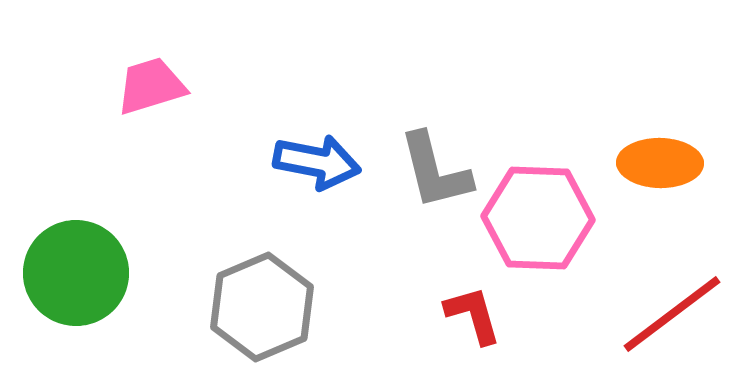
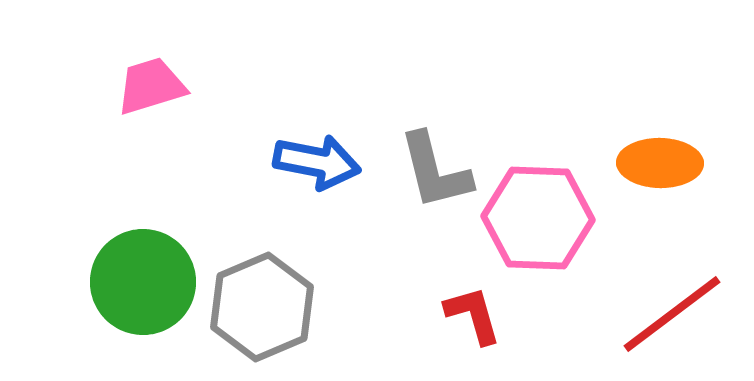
green circle: moved 67 px right, 9 px down
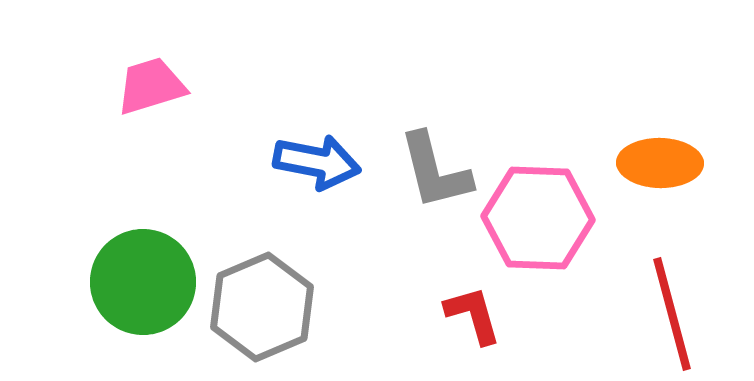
red line: rotated 68 degrees counterclockwise
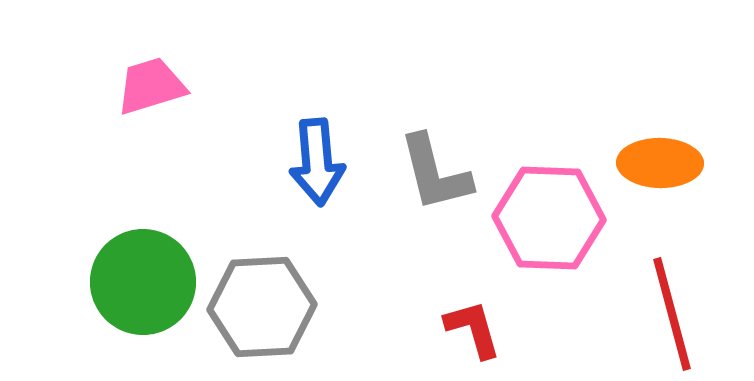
blue arrow: rotated 74 degrees clockwise
gray L-shape: moved 2 px down
pink hexagon: moved 11 px right
gray hexagon: rotated 20 degrees clockwise
red L-shape: moved 14 px down
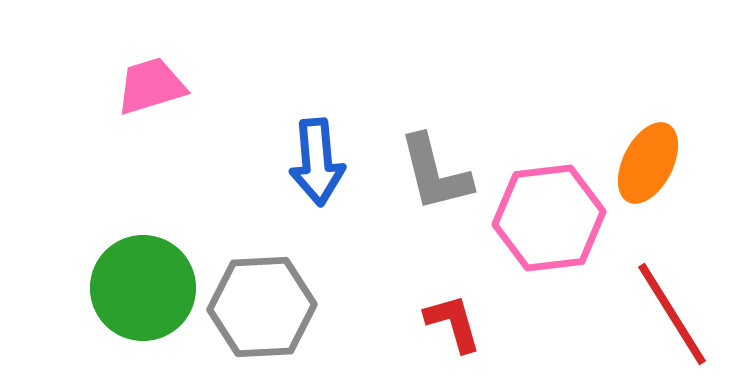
orange ellipse: moved 12 px left; rotated 64 degrees counterclockwise
pink hexagon: rotated 9 degrees counterclockwise
green circle: moved 6 px down
red line: rotated 17 degrees counterclockwise
red L-shape: moved 20 px left, 6 px up
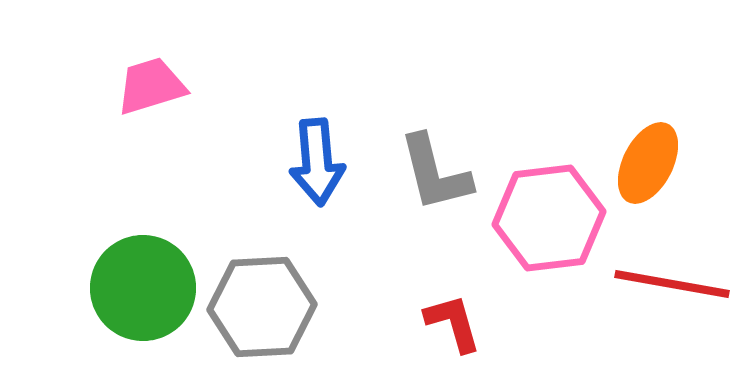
red line: moved 30 px up; rotated 48 degrees counterclockwise
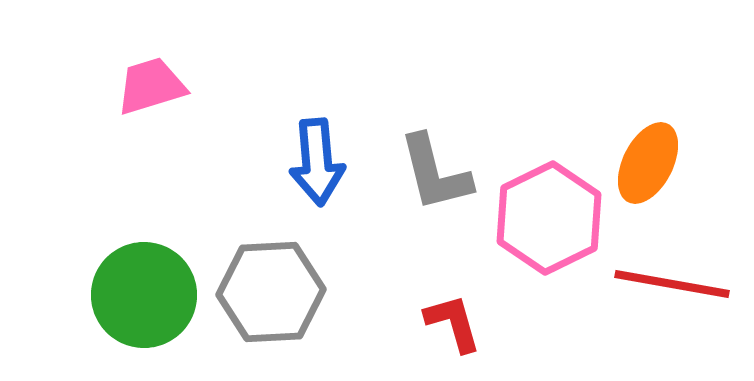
pink hexagon: rotated 19 degrees counterclockwise
green circle: moved 1 px right, 7 px down
gray hexagon: moved 9 px right, 15 px up
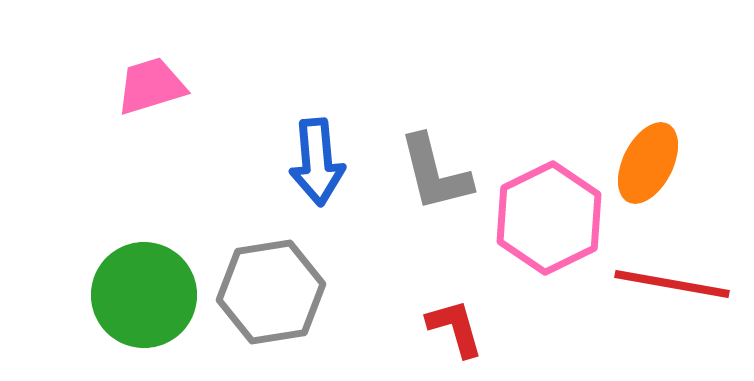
gray hexagon: rotated 6 degrees counterclockwise
red L-shape: moved 2 px right, 5 px down
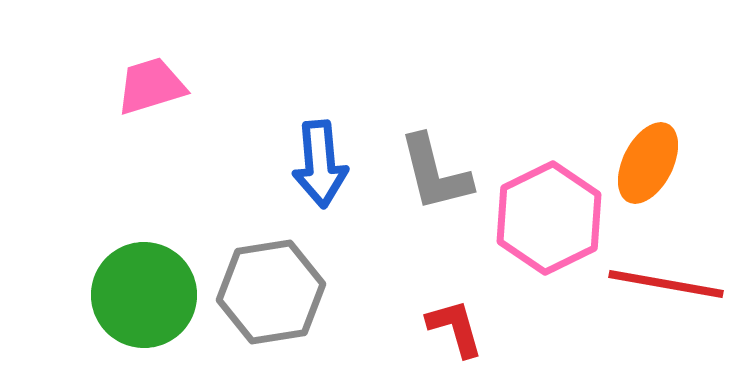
blue arrow: moved 3 px right, 2 px down
red line: moved 6 px left
